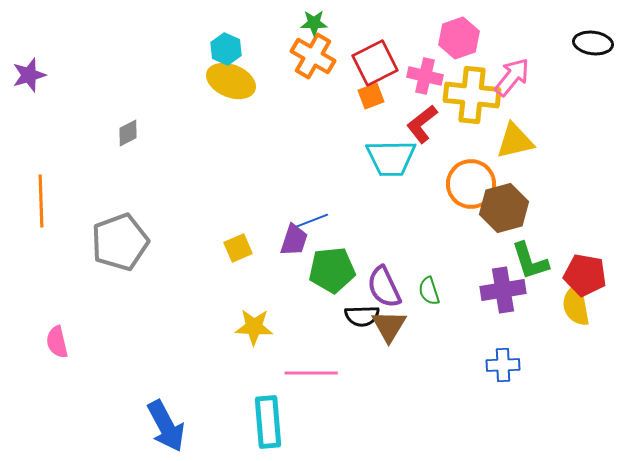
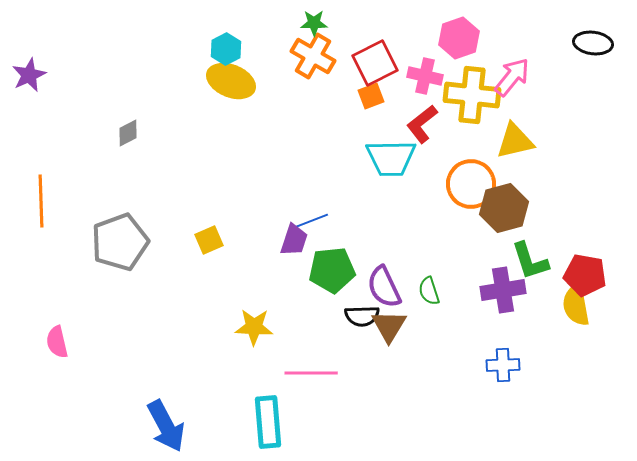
cyan hexagon: rotated 8 degrees clockwise
purple star: rotated 8 degrees counterclockwise
yellow square: moved 29 px left, 8 px up
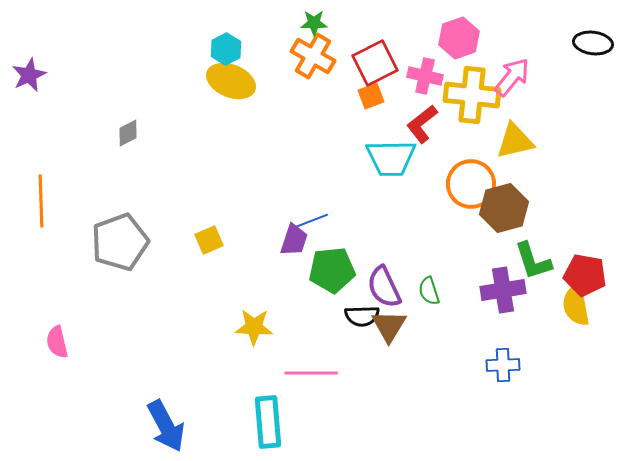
green L-shape: moved 3 px right
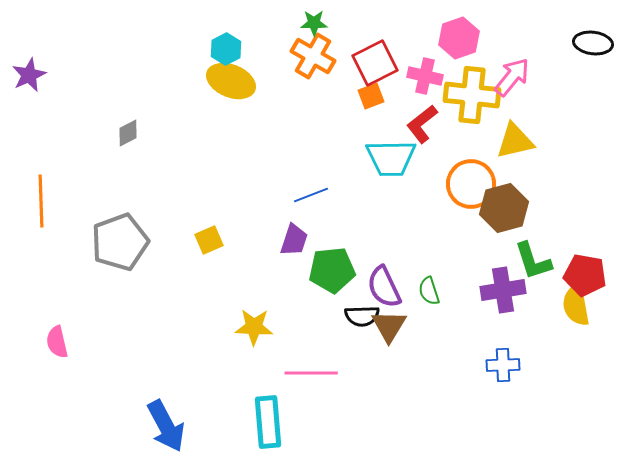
blue line: moved 26 px up
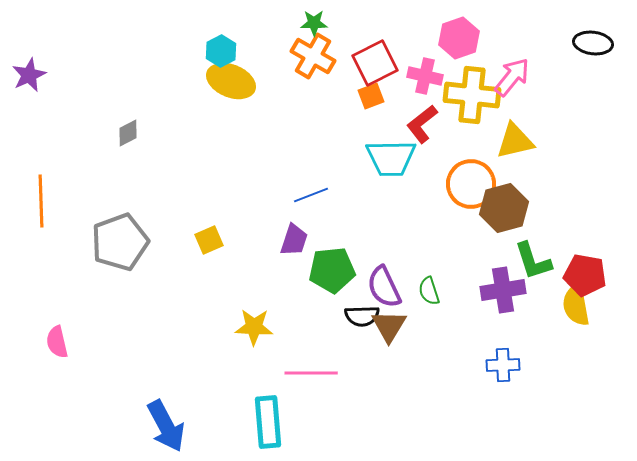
cyan hexagon: moved 5 px left, 2 px down
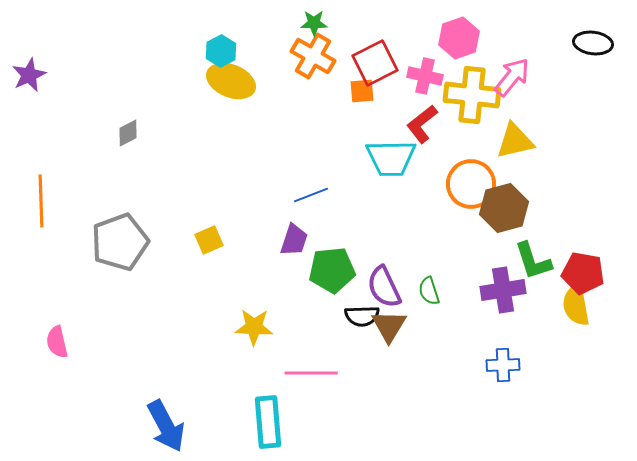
orange square: moved 9 px left, 5 px up; rotated 16 degrees clockwise
red pentagon: moved 2 px left, 2 px up
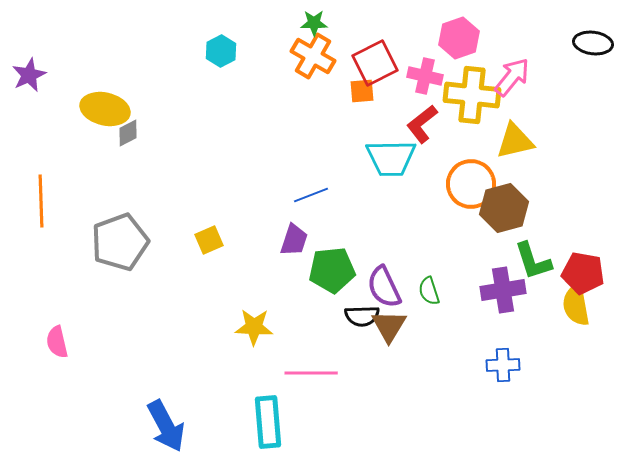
yellow ellipse: moved 126 px left, 28 px down; rotated 9 degrees counterclockwise
